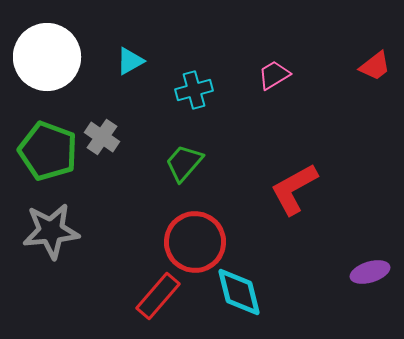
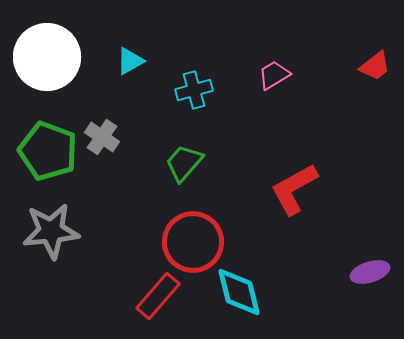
red circle: moved 2 px left
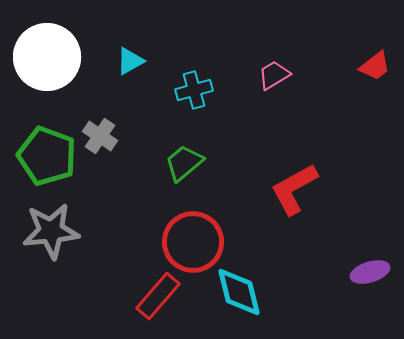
gray cross: moved 2 px left, 1 px up
green pentagon: moved 1 px left, 5 px down
green trapezoid: rotated 9 degrees clockwise
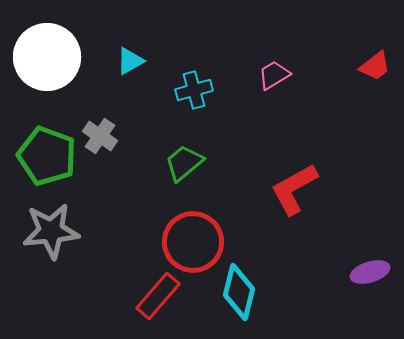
cyan diamond: rotated 28 degrees clockwise
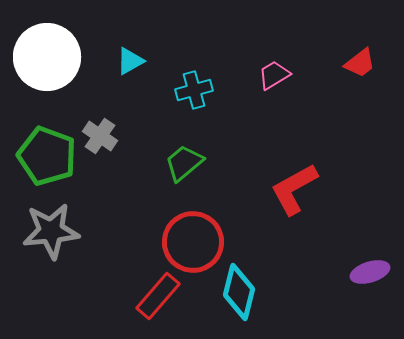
red trapezoid: moved 15 px left, 3 px up
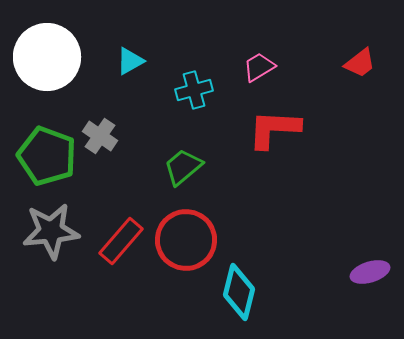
pink trapezoid: moved 15 px left, 8 px up
green trapezoid: moved 1 px left, 4 px down
red L-shape: moved 20 px left, 60 px up; rotated 32 degrees clockwise
red circle: moved 7 px left, 2 px up
red rectangle: moved 37 px left, 55 px up
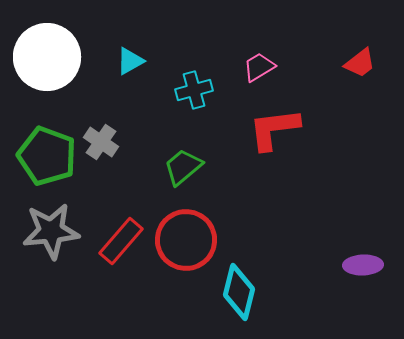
red L-shape: rotated 10 degrees counterclockwise
gray cross: moved 1 px right, 6 px down
purple ellipse: moved 7 px left, 7 px up; rotated 15 degrees clockwise
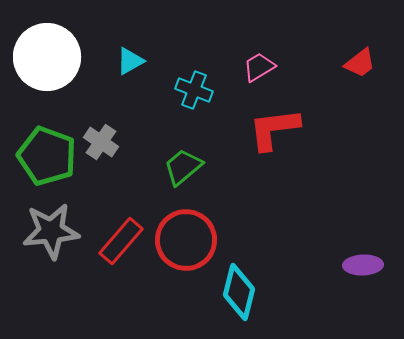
cyan cross: rotated 36 degrees clockwise
